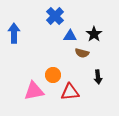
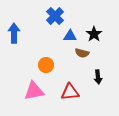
orange circle: moved 7 px left, 10 px up
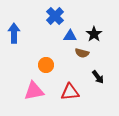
black arrow: rotated 32 degrees counterclockwise
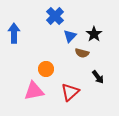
blue triangle: rotated 48 degrees counterclockwise
orange circle: moved 4 px down
red triangle: rotated 36 degrees counterclockwise
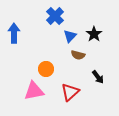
brown semicircle: moved 4 px left, 2 px down
